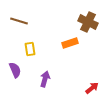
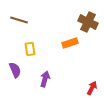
brown line: moved 1 px up
red arrow: rotated 24 degrees counterclockwise
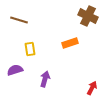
brown cross: moved 6 px up
purple semicircle: rotated 84 degrees counterclockwise
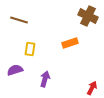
yellow rectangle: rotated 16 degrees clockwise
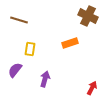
purple semicircle: rotated 35 degrees counterclockwise
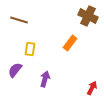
orange rectangle: rotated 35 degrees counterclockwise
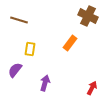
purple arrow: moved 4 px down
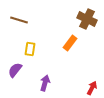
brown cross: moved 1 px left, 3 px down
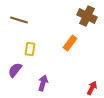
brown cross: moved 3 px up
purple arrow: moved 2 px left
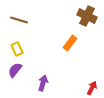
yellow rectangle: moved 13 px left; rotated 32 degrees counterclockwise
